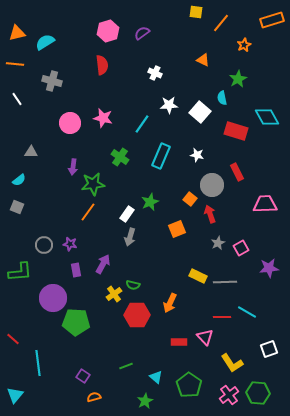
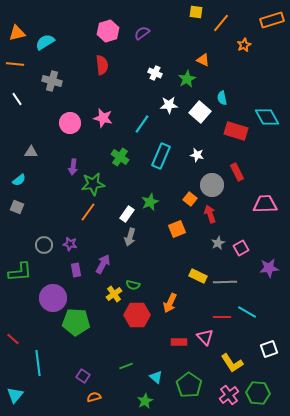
green star at (238, 79): moved 51 px left
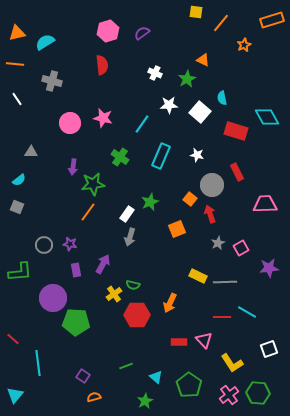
pink triangle at (205, 337): moved 1 px left, 3 px down
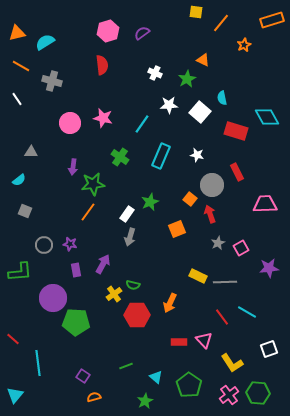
orange line at (15, 64): moved 6 px right, 2 px down; rotated 24 degrees clockwise
gray square at (17, 207): moved 8 px right, 4 px down
red line at (222, 317): rotated 54 degrees clockwise
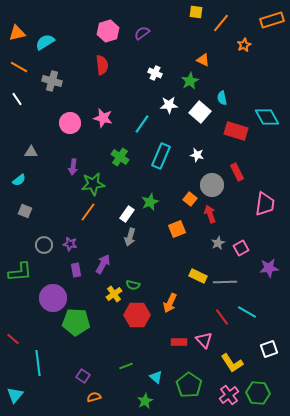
orange line at (21, 66): moved 2 px left, 1 px down
green star at (187, 79): moved 3 px right, 2 px down
pink trapezoid at (265, 204): rotated 100 degrees clockwise
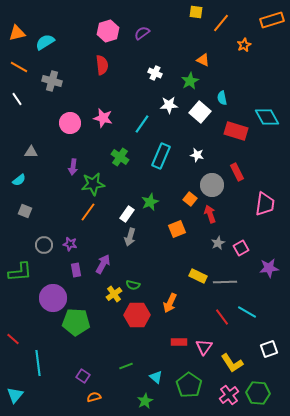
pink triangle at (204, 340): moved 7 px down; rotated 18 degrees clockwise
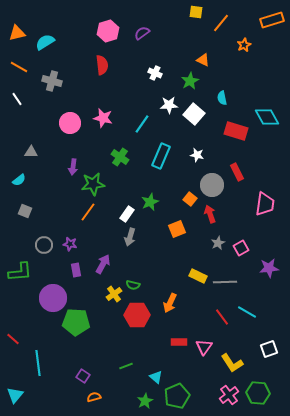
white square at (200, 112): moved 6 px left, 2 px down
green pentagon at (189, 385): moved 12 px left, 11 px down; rotated 15 degrees clockwise
